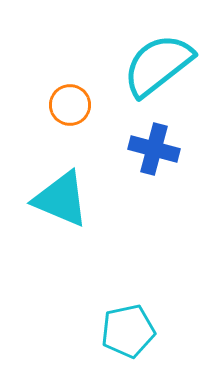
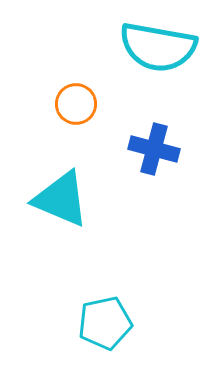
cyan semicircle: moved 18 px up; rotated 132 degrees counterclockwise
orange circle: moved 6 px right, 1 px up
cyan pentagon: moved 23 px left, 8 px up
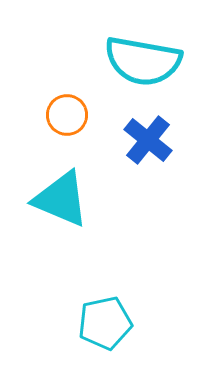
cyan semicircle: moved 15 px left, 14 px down
orange circle: moved 9 px left, 11 px down
blue cross: moved 6 px left, 9 px up; rotated 24 degrees clockwise
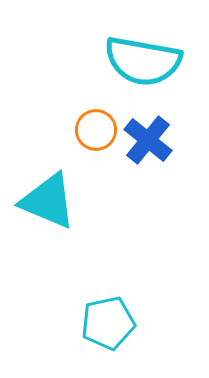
orange circle: moved 29 px right, 15 px down
cyan triangle: moved 13 px left, 2 px down
cyan pentagon: moved 3 px right
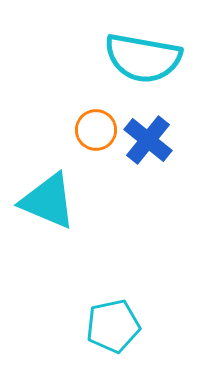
cyan semicircle: moved 3 px up
cyan pentagon: moved 5 px right, 3 px down
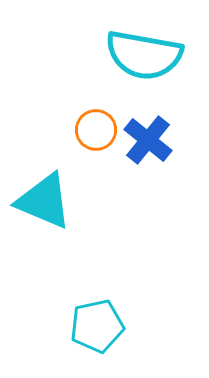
cyan semicircle: moved 1 px right, 3 px up
cyan triangle: moved 4 px left
cyan pentagon: moved 16 px left
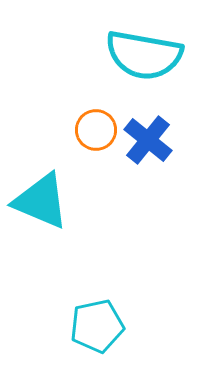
cyan triangle: moved 3 px left
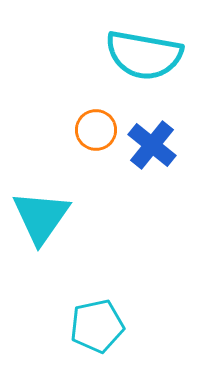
blue cross: moved 4 px right, 5 px down
cyan triangle: moved 16 px down; rotated 42 degrees clockwise
